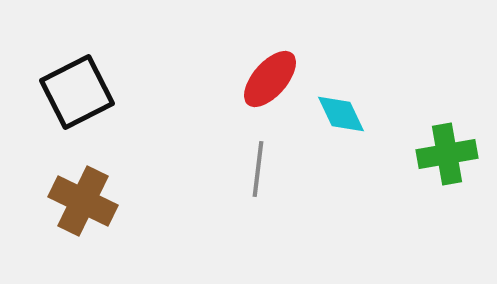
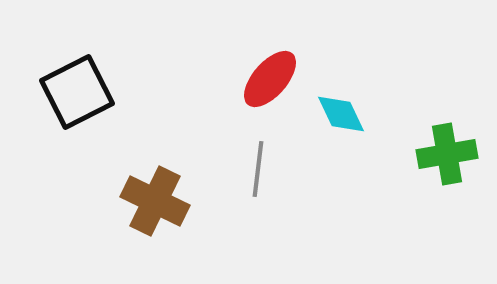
brown cross: moved 72 px right
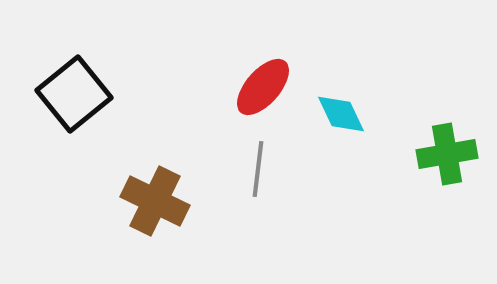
red ellipse: moved 7 px left, 8 px down
black square: moved 3 px left, 2 px down; rotated 12 degrees counterclockwise
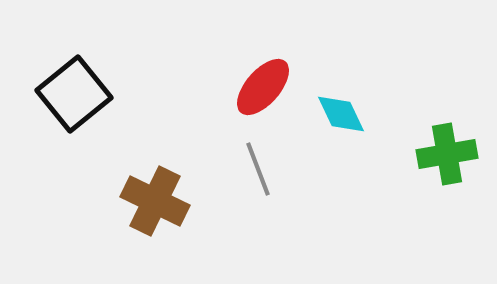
gray line: rotated 28 degrees counterclockwise
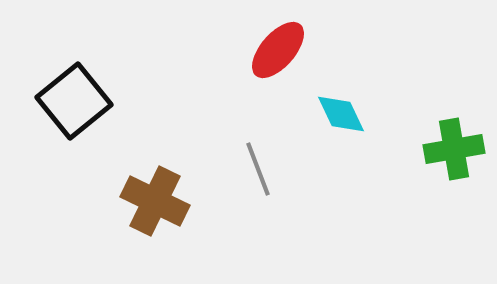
red ellipse: moved 15 px right, 37 px up
black square: moved 7 px down
green cross: moved 7 px right, 5 px up
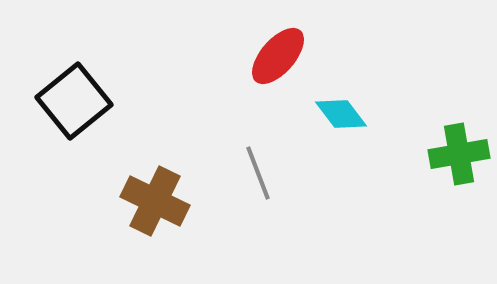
red ellipse: moved 6 px down
cyan diamond: rotated 12 degrees counterclockwise
green cross: moved 5 px right, 5 px down
gray line: moved 4 px down
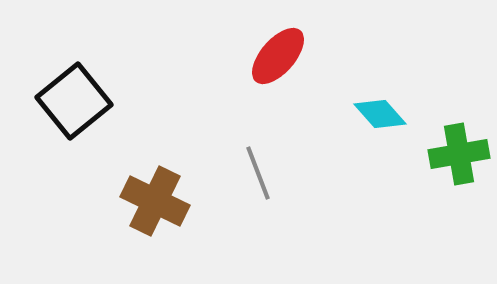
cyan diamond: moved 39 px right; rotated 4 degrees counterclockwise
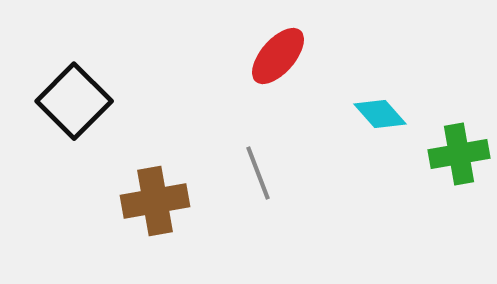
black square: rotated 6 degrees counterclockwise
brown cross: rotated 36 degrees counterclockwise
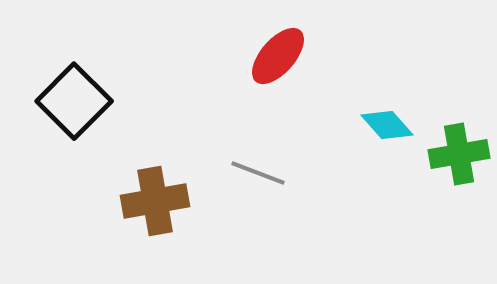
cyan diamond: moved 7 px right, 11 px down
gray line: rotated 48 degrees counterclockwise
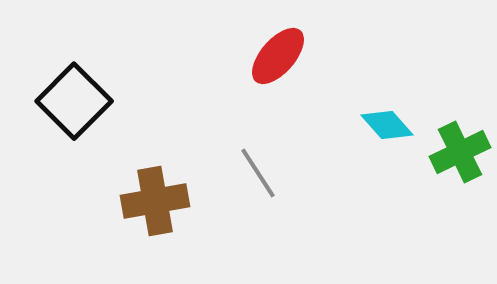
green cross: moved 1 px right, 2 px up; rotated 16 degrees counterclockwise
gray line: rotated 36 degrees clockwise
